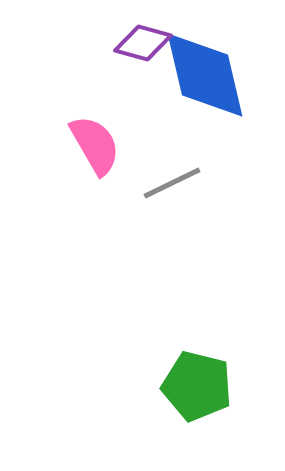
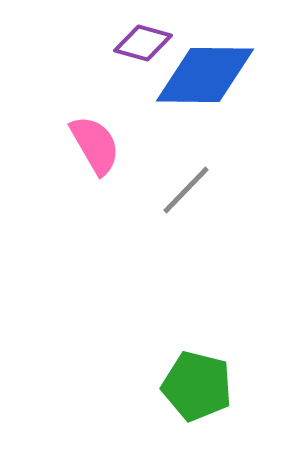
blue diamond: rotated 76 degrees counterclockwise
gray line: moved 14 px right, 7 px down; rotated 20 degrees counterclockwise
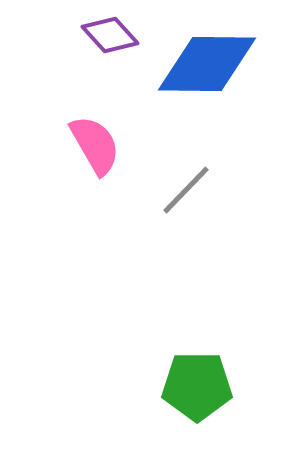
purple diamond: moved 33 px left, 8 px up; rotated 32 degrees clockwise
blue diamond: moved 2 px right, 11 px up
green pentagon: rotated 14 degrees counterclockwise
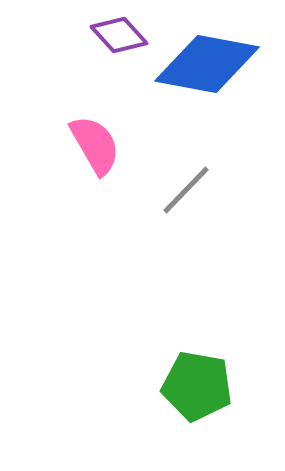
purple diamond: moved 9 px right
blue diamond: rotated 10 degrees clockwise
green pentagon: rotated 10 degrees clockwise
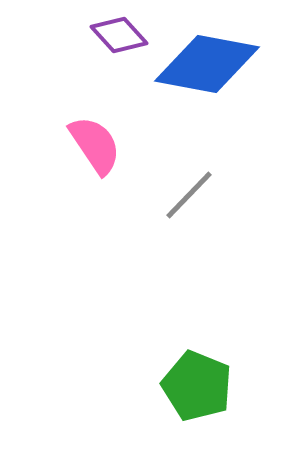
pink semicircle: rotated 4 degrees counterclockwise
gray line: moved 3 px right, 5 px down
green pentagon: rotated 12 degrees clockwise
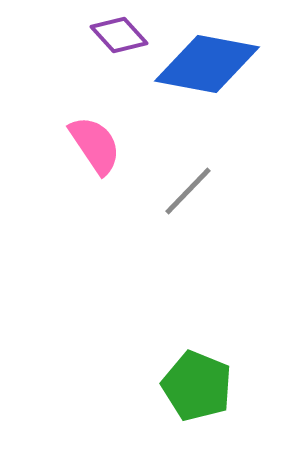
gray line: moved 1 px left, 4 px up
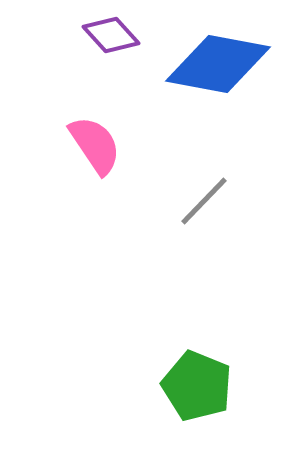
purple diamond: moved 8 px left
blue diamond: moved 11 px right
gray line: moved 16 px right, 10 px down
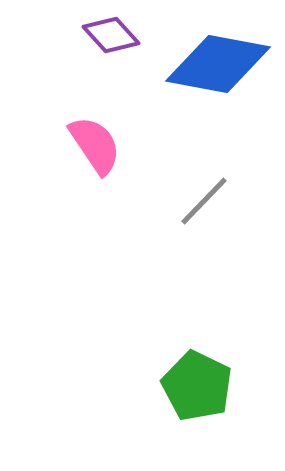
green pentagon: rotated 4 degrees clockwise
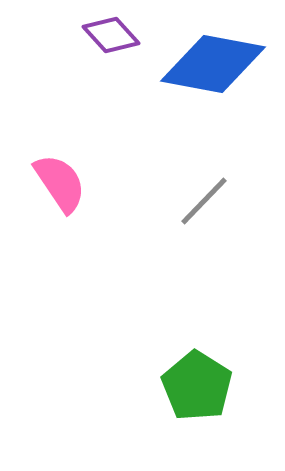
blue diamond: moved 5 px left
pink semicircle: moved 35 px left, 38 px down
green pentagon: rotated 6 degrees clockwise
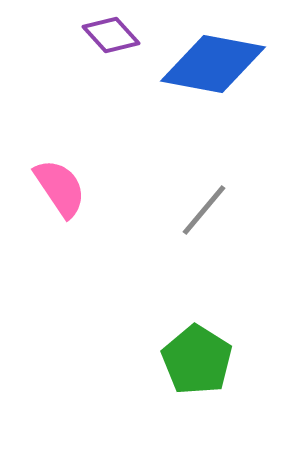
pink semicircle: moved 5 px down
gray line: moved 9 px down; rotated 4 degrees counterclockwise
green pentagon: moved 26 px up
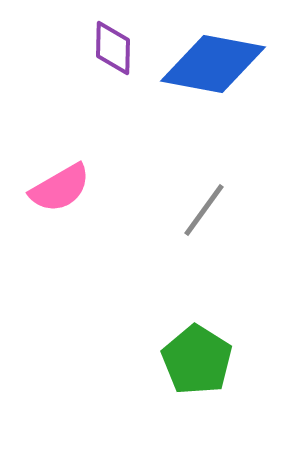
purple diamond: moved 2 px right, 13 px down; rotated 44 degrees clockwise
pink semicircle: rotated 94 degrees clockwise
gray line: rotated 4 degrees counterclockwise
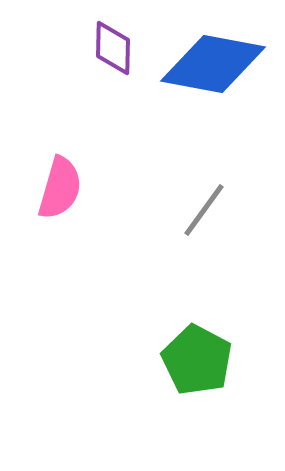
pink semicircle: rotated 44 degrees counterclockwise
green pentagon: rotated 4 degrees counterclockwise
